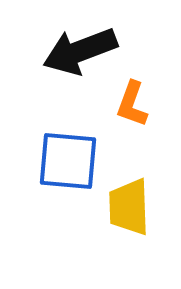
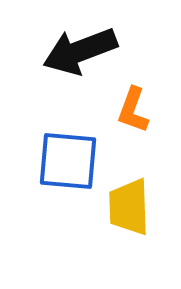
orange L-shape: moved 1 px right, 6 px down
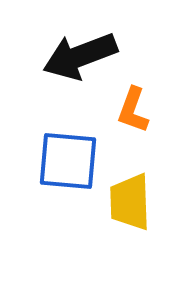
black arrow: moved 5 px down
yellow trapezoid: moved 1 px right, 5 px up
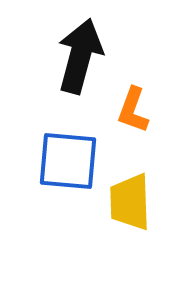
black arrow: rotated 126 degrees clockwise
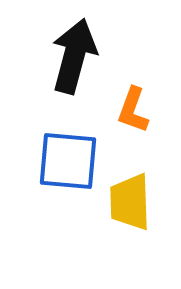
black arrow: moved 6 px left
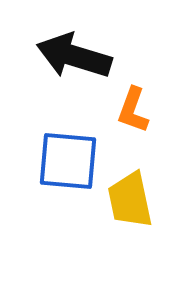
black arrow: rotated 88 degrees counterclockwise
yellow trapezoid: moved 2 px up; rotated 10 degrees counterclockwise
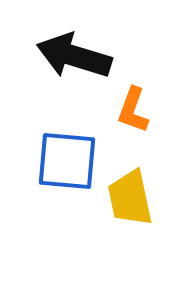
blue square: moved 1 px left
yellow trapezoid: moved 2 px up
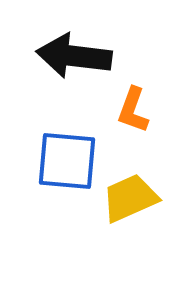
black arrow: rotated 10 degrees counterclockwise
yellow trapezoid: rotated 78 degrees clockwise
